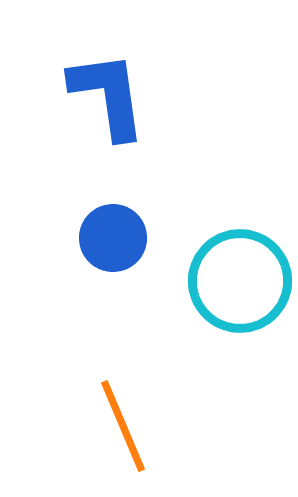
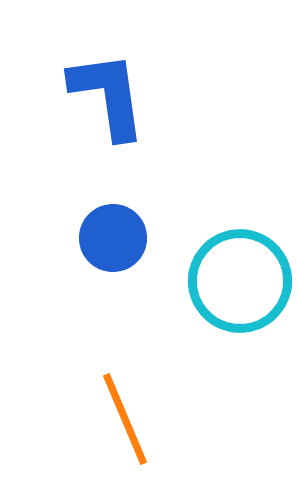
orange line: moved 2 px right, 7 px up
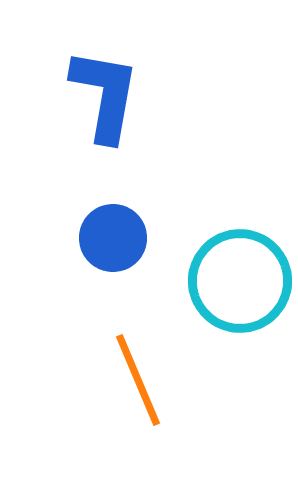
blue L-shape: moved 3 px left; rotated 18 degrees clockwise
orange line: moved 13 px right, 39 px up
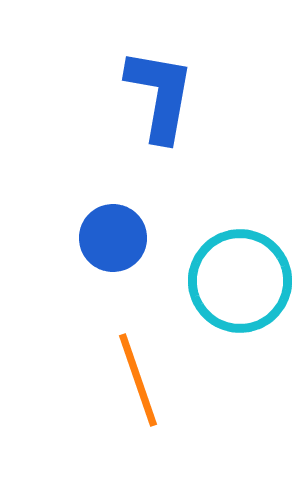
blue L-shape: moved 55 px right
orange line: rotated 4 degrees clockwise
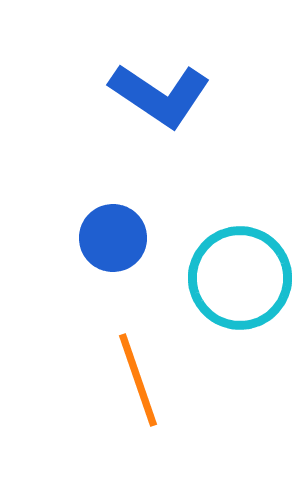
blue L-shape: rotated 114 degrees clockwise
cyan circle: moved 3 px up
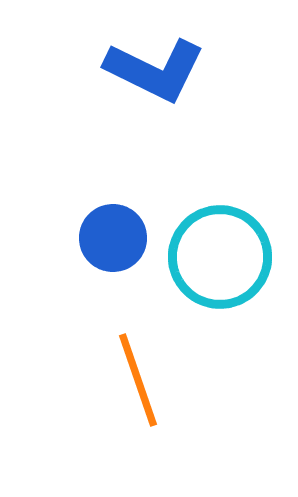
blue L-shape: moved 5 px left, 25 px up; rotated 8 degrees counterclockwise
cyan circle: moved 20 px left, 21 px up
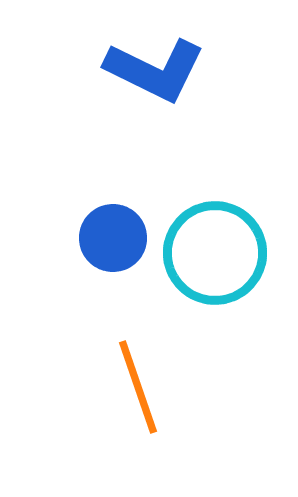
cyan circle: moved 5 px left, 4 px up
orange line: moved 7 px down
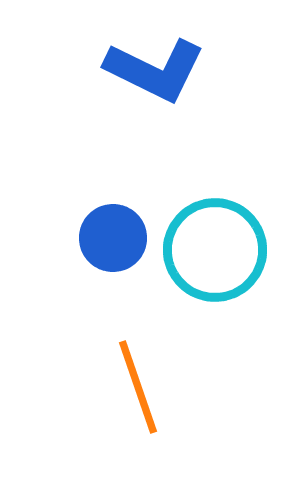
cyan circle: moved 3 px up
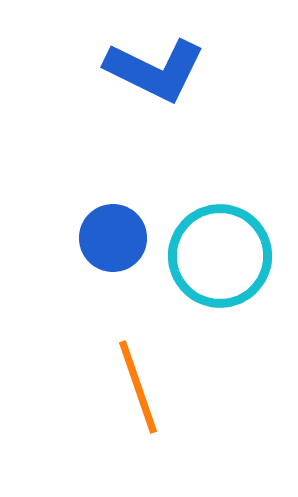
cyan circle: moved 5 px right, 6 px down
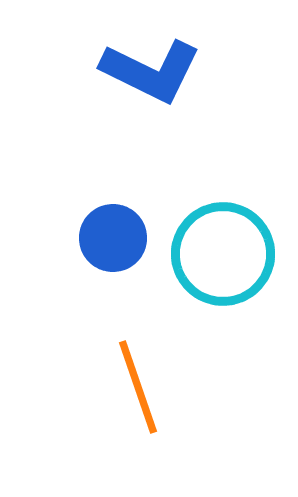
blue L-shape: moved 4 px left, 1 px down
cyan circle: moved 3 px right, 2 px up
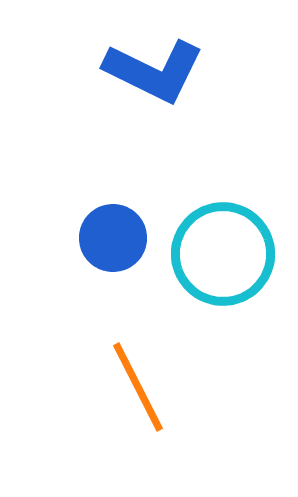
blue L-shape: moved 3 px right
orange line: rotated 8 degrees counterclockwise
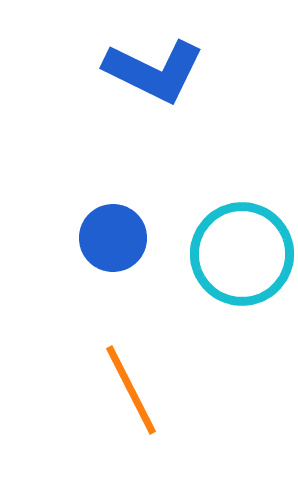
cyan circle: moved 19 px right
orange line: moved 7 px left, 3 px down
